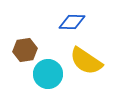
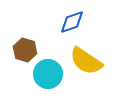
blue diamond: rotated 20 degrees counterclockwise
brown hexagon: rotated 25 degrees clockwise
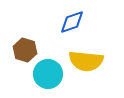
yellow semicircle: rotated 28 degrees counterclockwise
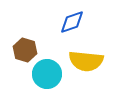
cyan circle: moved 1 px left
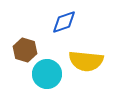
blue diamond: moved 8 px left
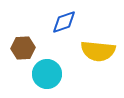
brown hexagon: moved 2 px left, 2 px up; rotated 20 degrees counterclockwise
yellow semicircle: moved 12 px right, 10 px up
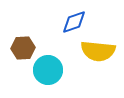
blue diamond: moved 10 px right
cyan circle: moved 1 px right, 4 px up
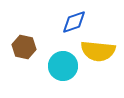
brown hexagon: moved 1 px right, 1 px up; rotated 15 degrees clockwise
cyan circle: moved 15 px right, 4 px up
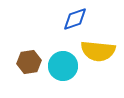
blue diamond: moved 1 px right, 3 px up
brown hexagon: moved 5 px right, 15 px down; rotated 20 degrees counterclockwise
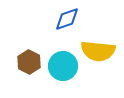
blue diamond: moved 8 px left
brown hexagon: rotated 25 degrees counterclockwise
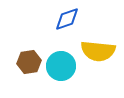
brown hexagon: rotated 25 degrees clockwise
cyan circle: moved 2 px left
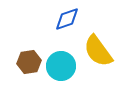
yellow semicircle: rotated 48 degrees clockwise
